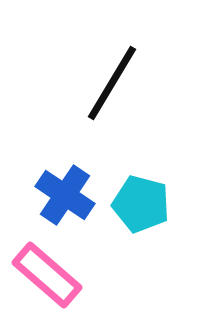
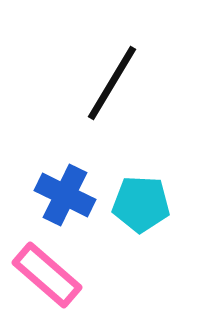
blue cross: rotated 8 degrees counterclockwise
cyan pentagon: rotated 12 degrees counterclockwise
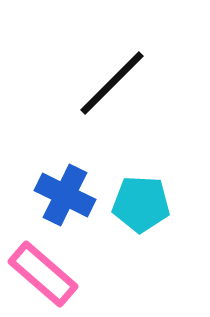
black line: rotated 14 degrees clockwise
pink rectangle: moved 4 px left, 1 px up
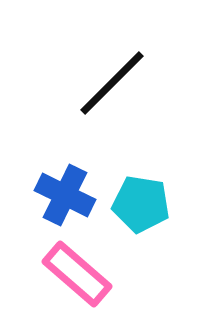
cyan pentagon: rotated 6 degrees clockwise
pink rectangle: moved 34 px right
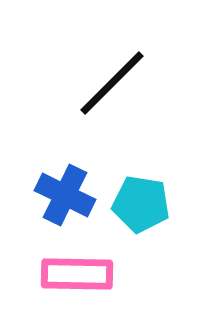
pink rectangle: rotated 40 degrees counterclockwise
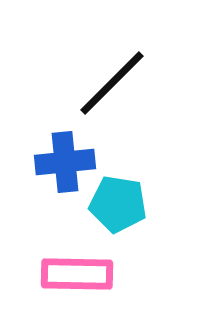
blue cross: moved 33 px up; rotated 32 degrees counterclockwise
cyan pentagon: moved 23 px left
